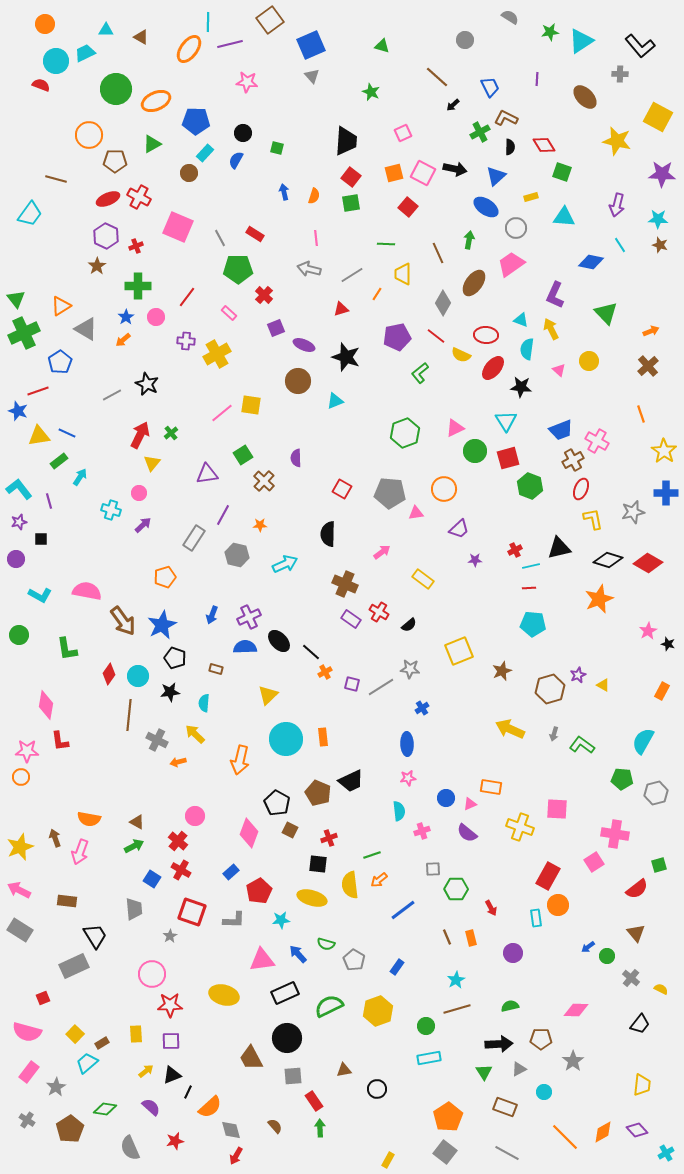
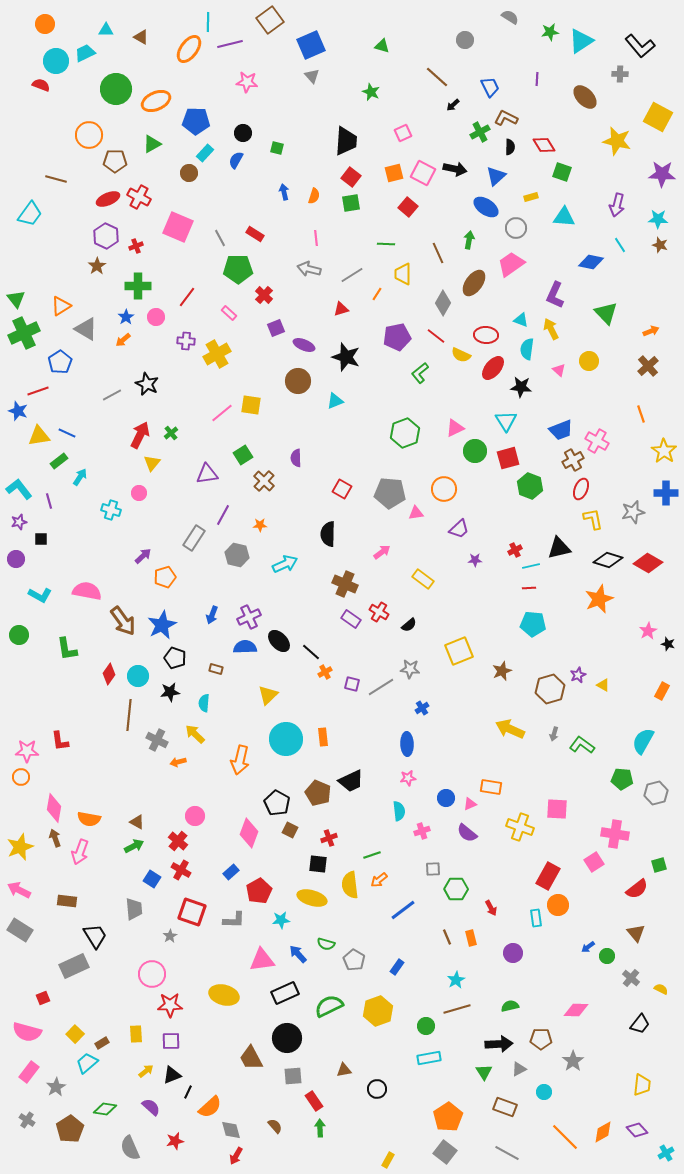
purple arrow at (143, 525): moved 31 px down
pink diamond at (46, 705): moved 8 px right, 103 px down
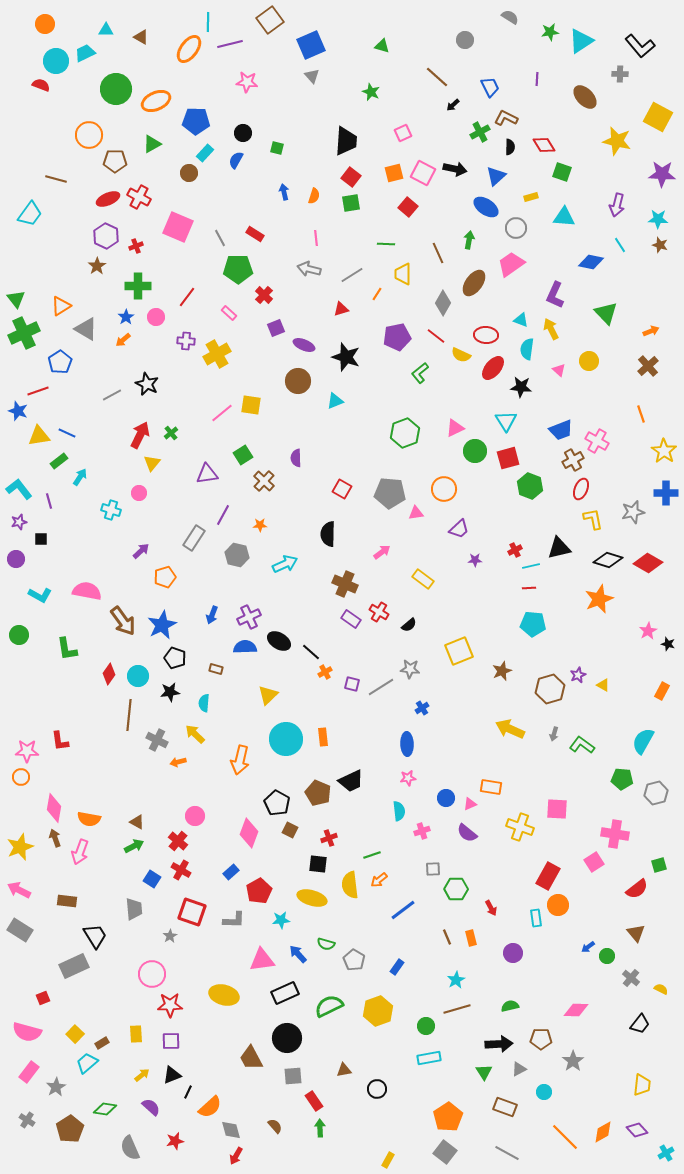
purple arrow at (143, 556): moved 2 px left, 5 px up
black ellipse at (279, 641): rotated 15 degrees counterclockwise
yellow arrow at (146, 1071): moved 4 px left, 4 px down
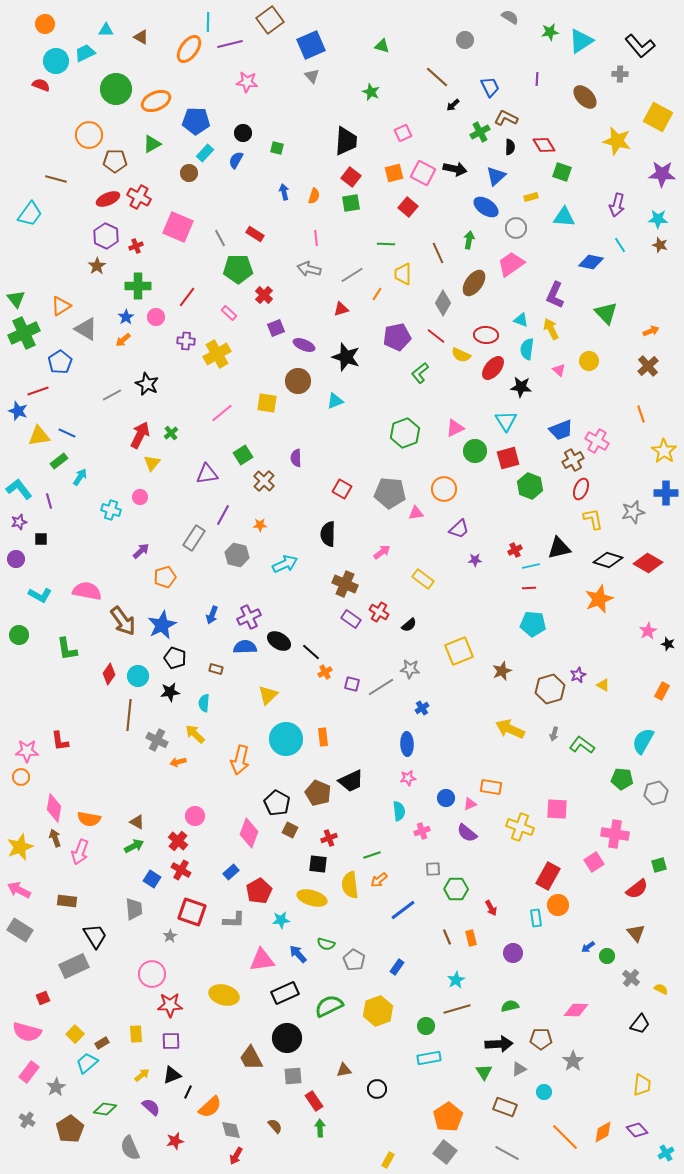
yellow square at (251, 405): moved 16 px right, 2 px up
pink circle at (139, 493): moved 1 px right, 4 px down
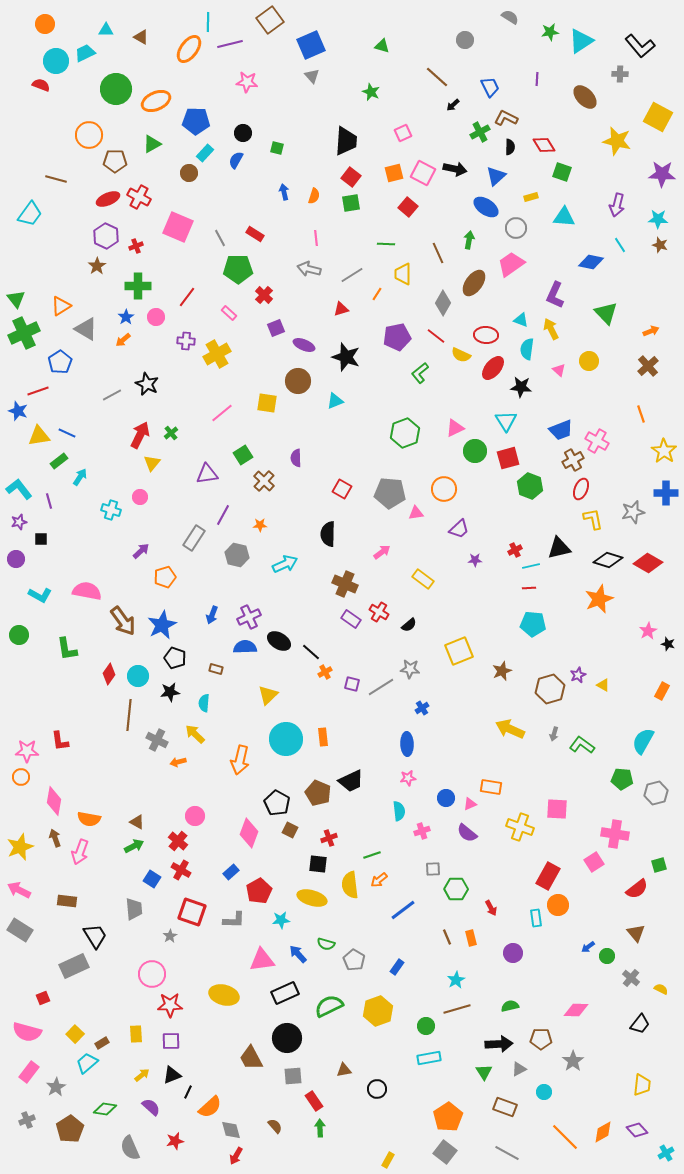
pink diamond at (54, 808): moved 7 px up
gray cross at (27, 1120): rotated 35 degrees clockwise
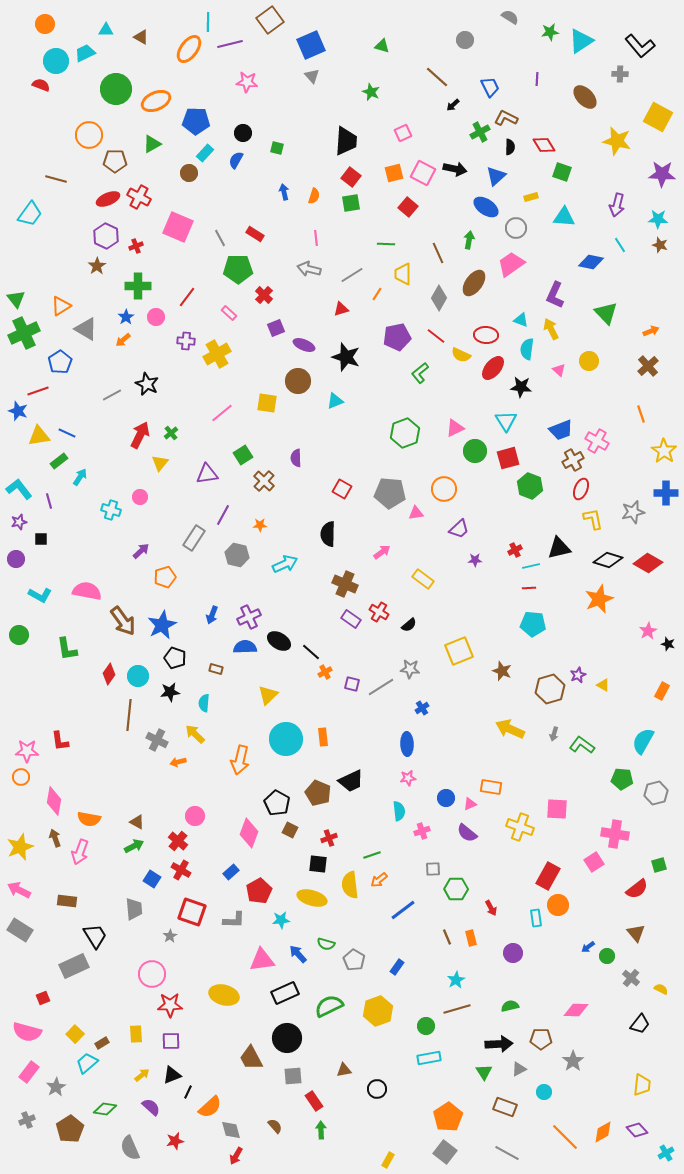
gray diamond at (443, 303): moved 4 px left, 5 px up
yellow triangle at (152, 463): moved 8 px right
brown star at (502, 671): rotated 30 degrees counterclockwise
green arrow at (320, 1128): moved 1 px right, 2 px down
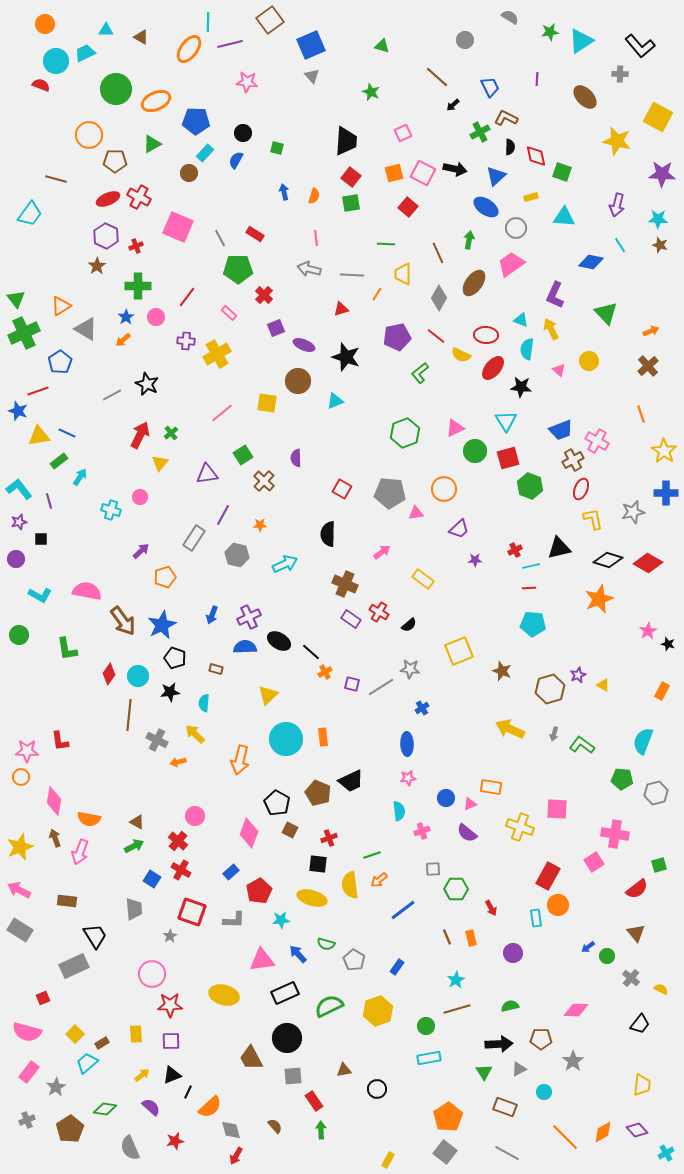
red diamond at (544, 145): moved 8 px left, 11 px down; rotated 20 degrees clockwise
gray line at (352, 275): rotated 35 degrees clockwise
cyan semicircle at (643, 741): rotated 8 degrees counterclockwise
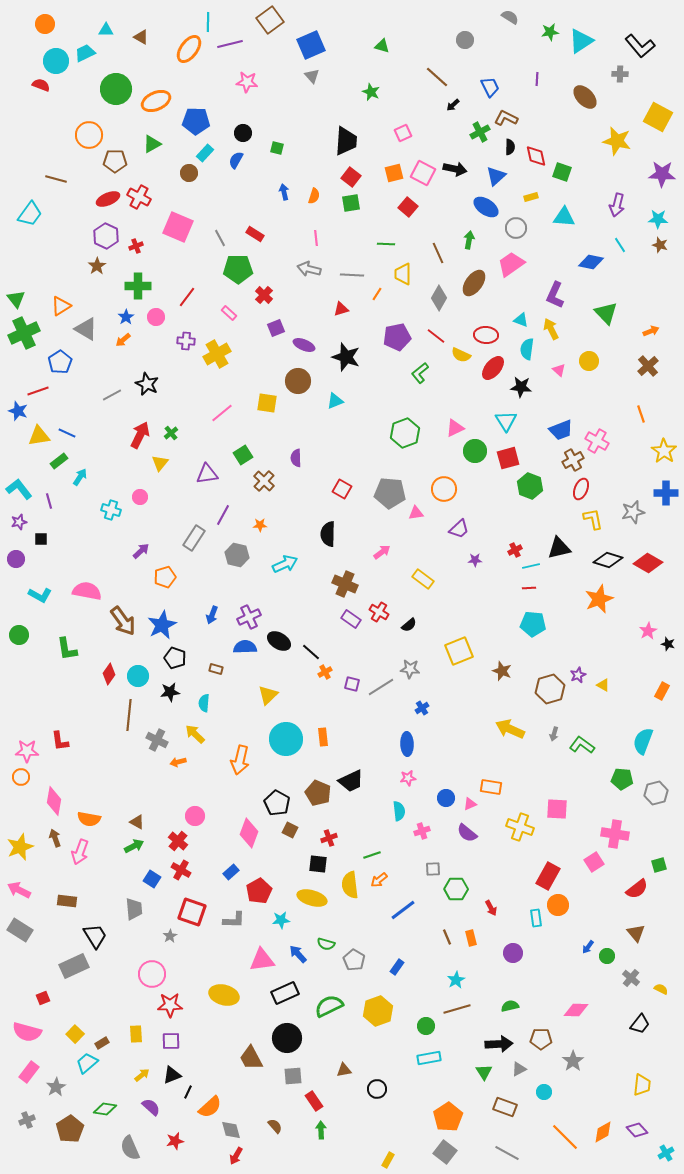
blue arrow at (588, 947): rotated 16 degrees counterclockwise
